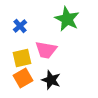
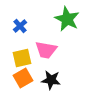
black star: rotated 12 degrees counterclockwise
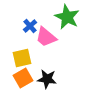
green star: moved 2 px up
blue cross: moved 10 px right
pink trapezoid: moved 13 px up; rotated 30 degrees clockwise
black star: moved 4 px left, 1 px up
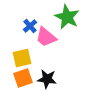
orange square: rotated 12 degrees clockwise
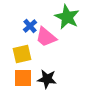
yellow square: moved 4 px up
orange square: rotated 18 degrees clockwise
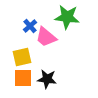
green star: rotated 20 degrees counterclockwise
yellow square: moved 3 px down
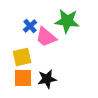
green star: moved 4 px down
black star: rotated 18 degrees counterclockwise
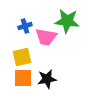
blue cross: moved 5 px left; rotated 24 degrees clockwise
pink trapezoid: rotated 30 degrees counterclockwise
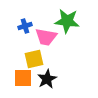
yellow square: moved 12 px right, 2 px down
black star: rotated 18 degrees counterclockwise
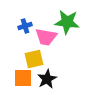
green star: moved 1 px down
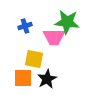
pink trapezoid: moved 8 px right; rotated 10 degrees counterclockwise
yellow square: rotated 24 degrees clockwise
